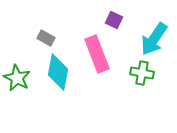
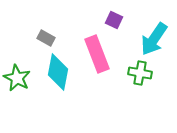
green cross: moved 2 px left
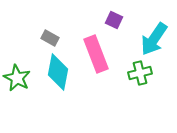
gray rectangle: moved 4 px right
pink rectangle: moved 1 px left
green cross: rotated 25 degrees counterclockwise
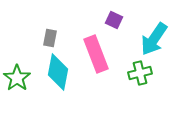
gray rectangle: rotated 72 degrees clockwise
green star: rotated 8 degrees clockwise
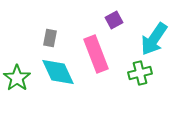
purple square: rotated 36 degrees clockwise
cyan diamond: rotated 36 degrees counterclockwise
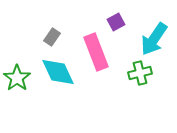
purple square: moved 2 px right, 2 px down
gray rectangle: moved 2 px right, 1 px up; rotated 24 degrees clockwise
pink rectangle: moved 2 px up
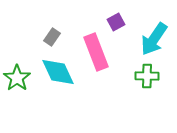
green cross: moved 7 px right, 3 px down; rotated 15 degrees clockwise
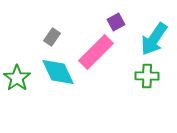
pink rectangle: rotated 66 degrees clockwise
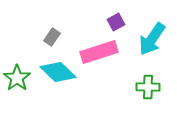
cyan arrow: moved 2 px left
pink rectangle: moved 3 px right; rotated 27 degrees clockwise
cyan diamond: rotated 21 degrees counterclockwise
green cross: moved 1 px right, 11 px down
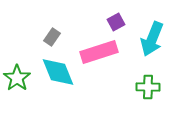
cyan arrow: rotated 12 degrees counterclockwise
cyan diamond: rotated 24 degrees clockwise
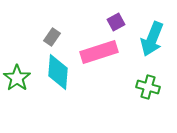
cyan diamond: rotated 27 degrees clockwise
green cross: rotated 15 degrees clockwise
